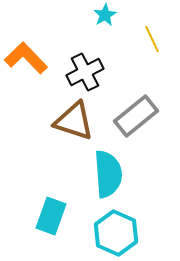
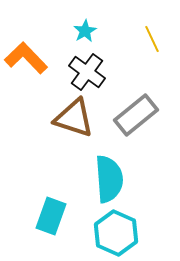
cyan star: moved 20 px left, 16 px down
black cross: moved 2 px right; rotated 27 degrees counterclockwise
gray rectangle: moved 1 px up
brown triangle: moved 3 px up
cyan semicircle: moved 1 px right, 5 px down
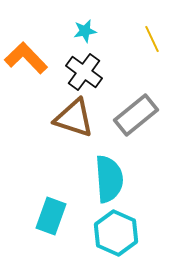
cyan star: rotated 20 degrees clockwise
black cross: moved 3 px left
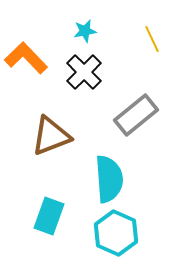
black cross: rotated 9 degrees clockwise
brown triangle: moved 23 px left, 18 px down; rotated 39 degrees counterclockwise
cyan rectangle: moved 2 px left
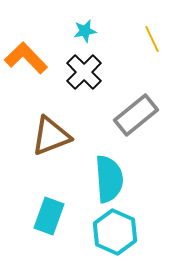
cyan hexagon: moved 1 px left, 1 px up
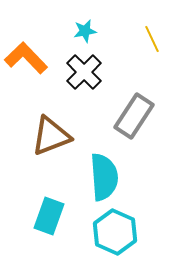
gray rectangle: moved 2 px left, 1 px down; rotated 18 degrees counterclockwise
cyan semicircle: moved 5 px left, 2 px up
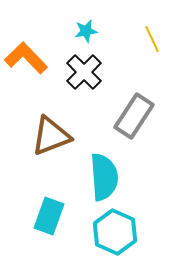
cyan star: moved 1 px right
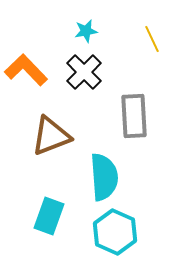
orange L-shape: moved 12 px down
gray rectangle: rotated 36 degrees counterclockwise
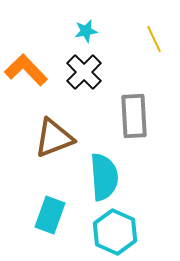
yellow line: moved 2 px right
brown triangle: moved 3 px right, 2 px down
cyan rectangle: moved 1 px right, 1 px up
